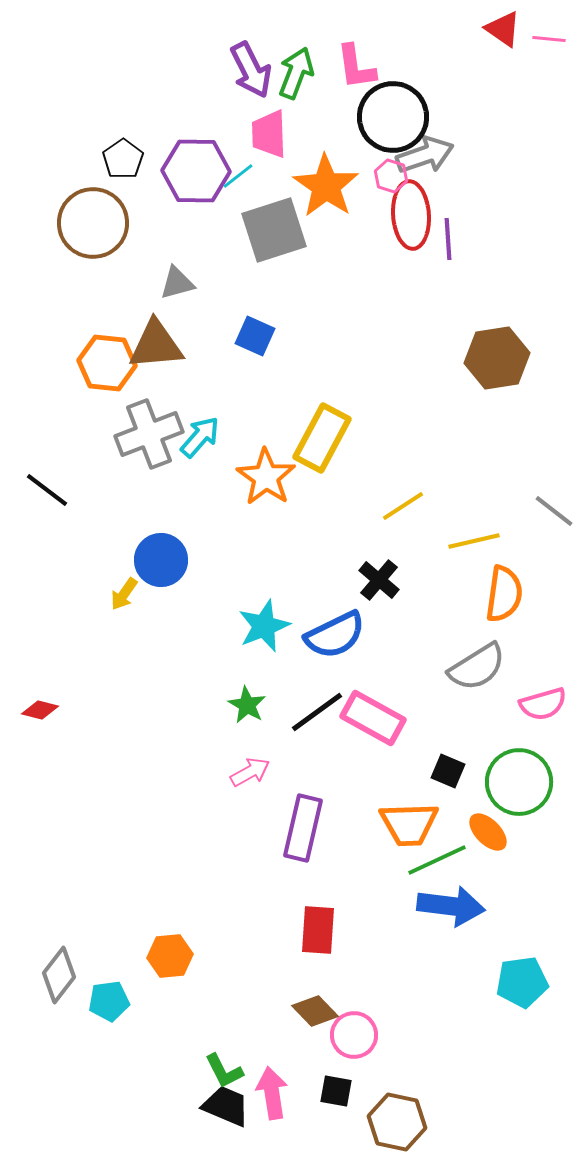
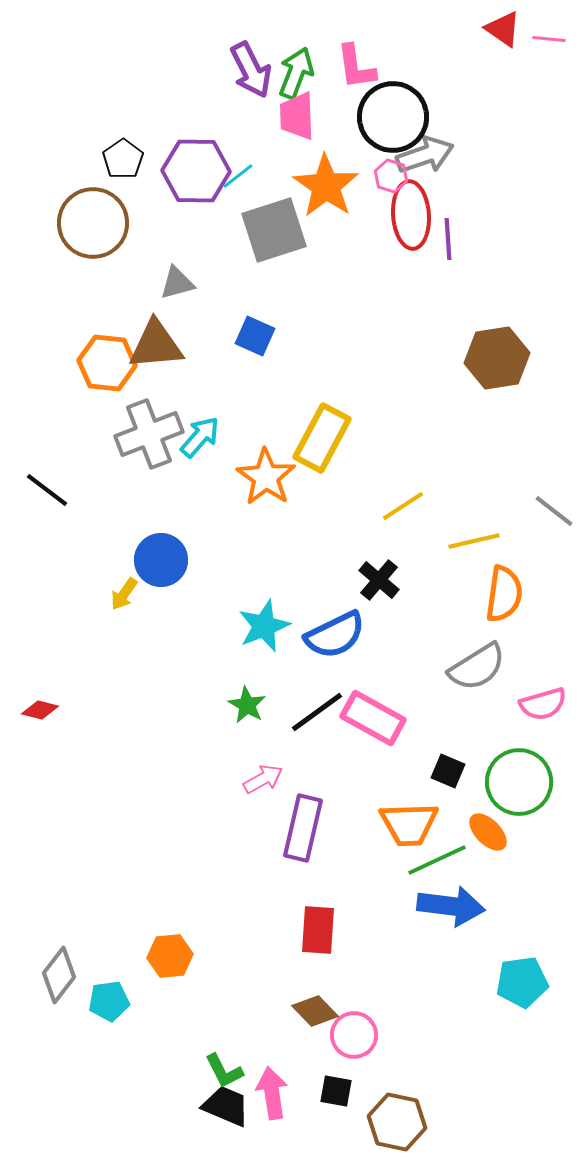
pink trapezoid at (269, 134): moved 28 px right, 18 px up
pink arrow at (250, 772): moved 13 px right, 7 px down
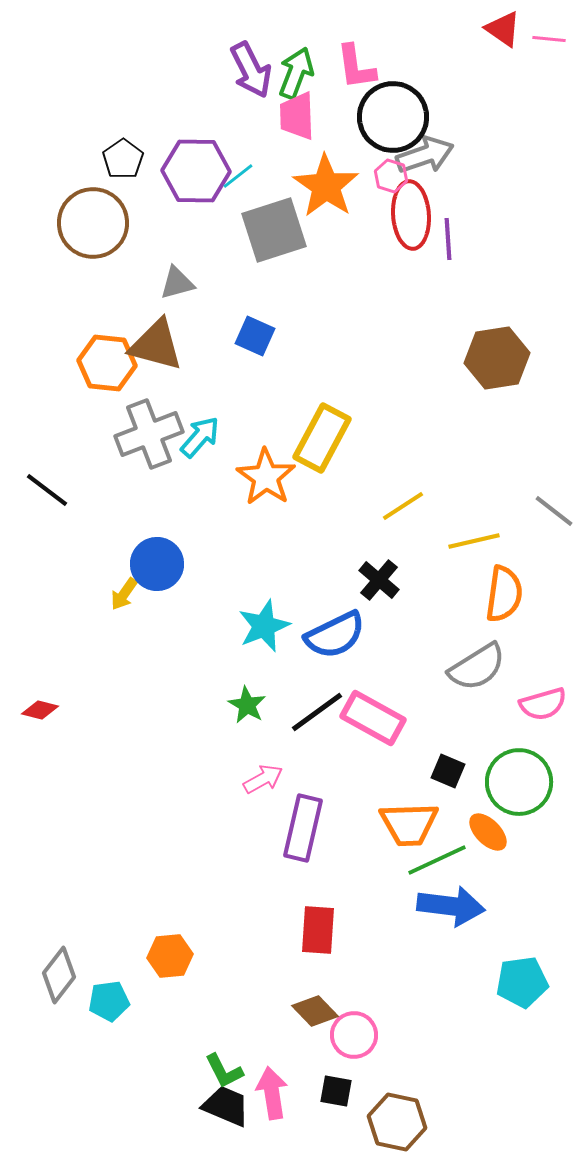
brown triangle at (156, 345): rotated 20 degrees clockwise
blue circle at (161, 560): moved 4 px left, 4 px down
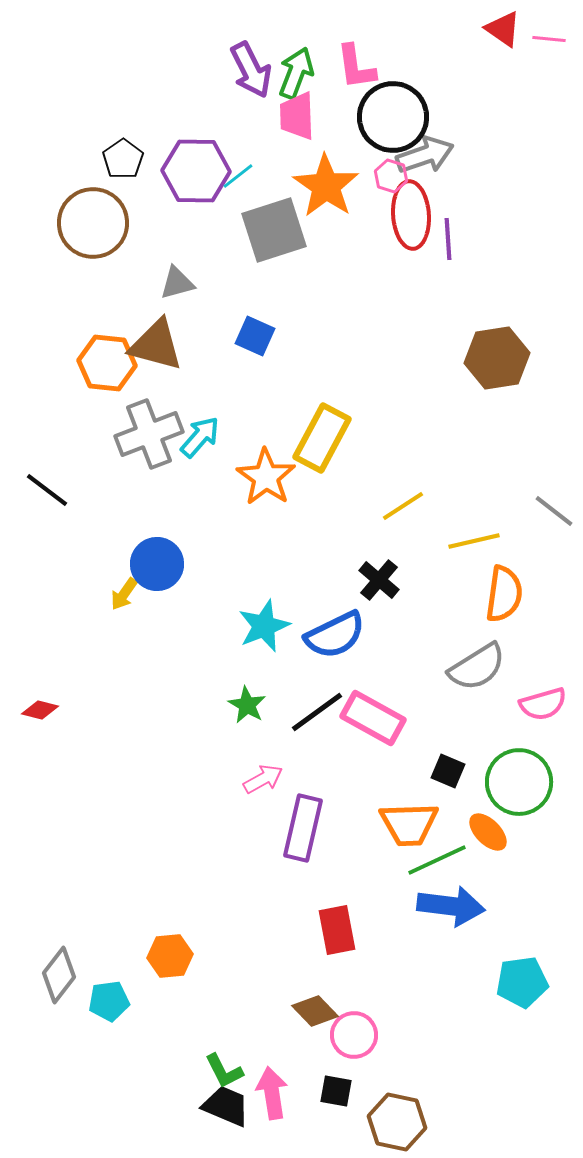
red rectangle at (318, 930): moved 19 px right; rotated 15 degrees counterclockwise
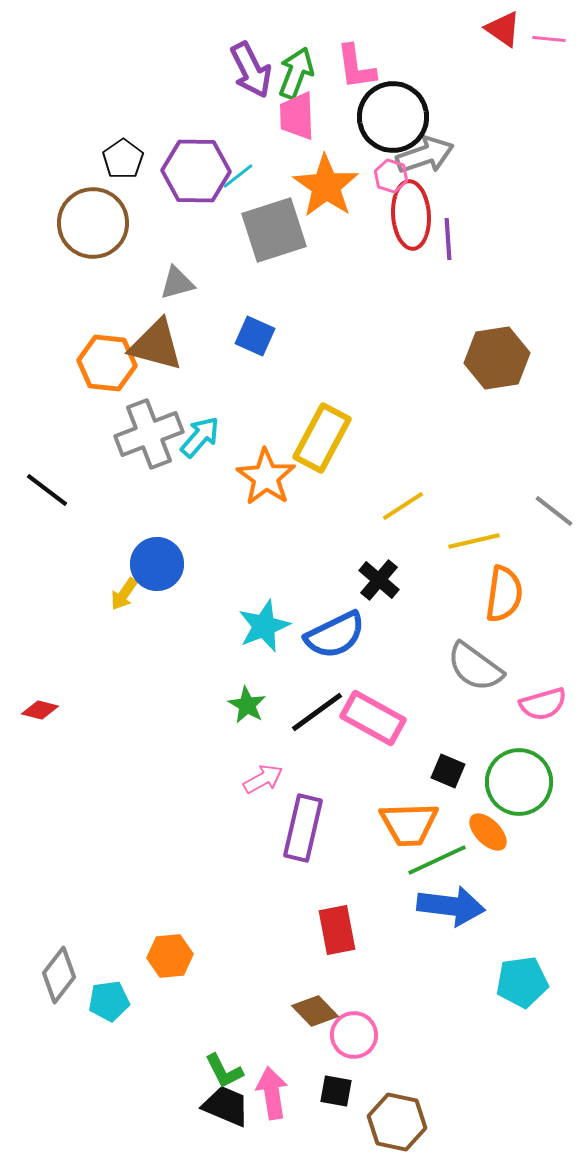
gray semicircle at (477, 667): moved 2 px left; rotated 68 degrees clockwise
